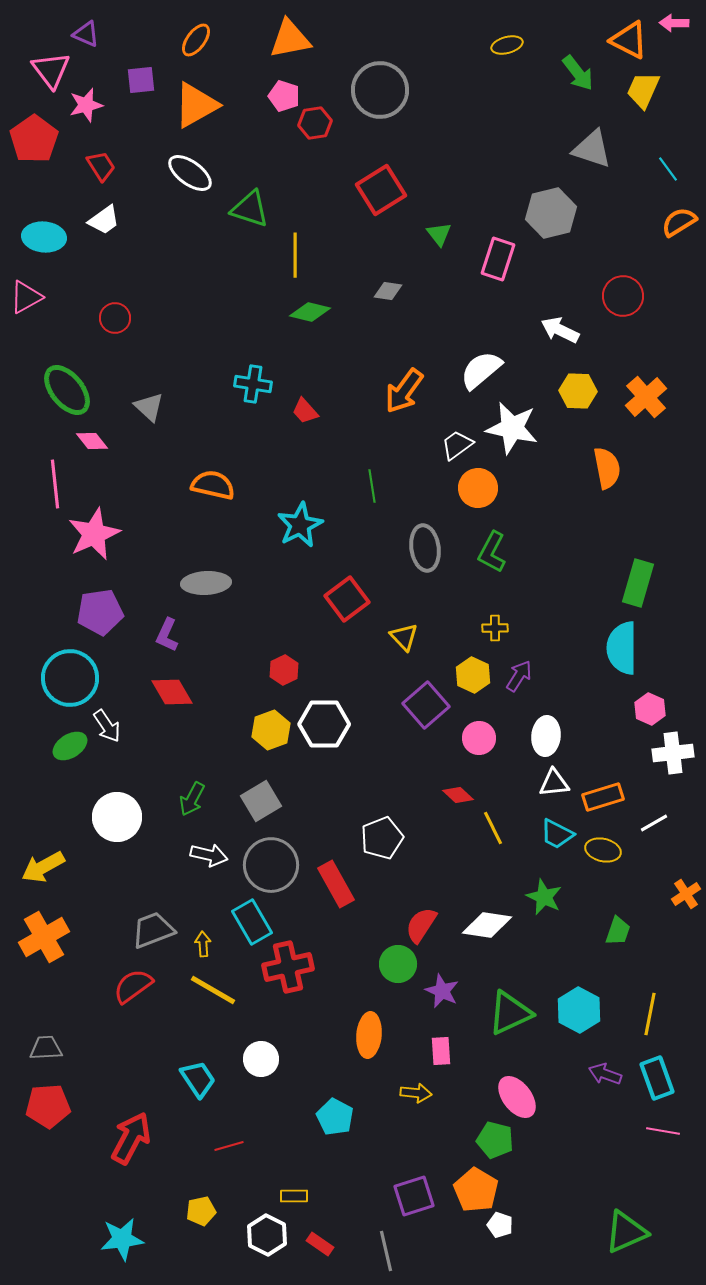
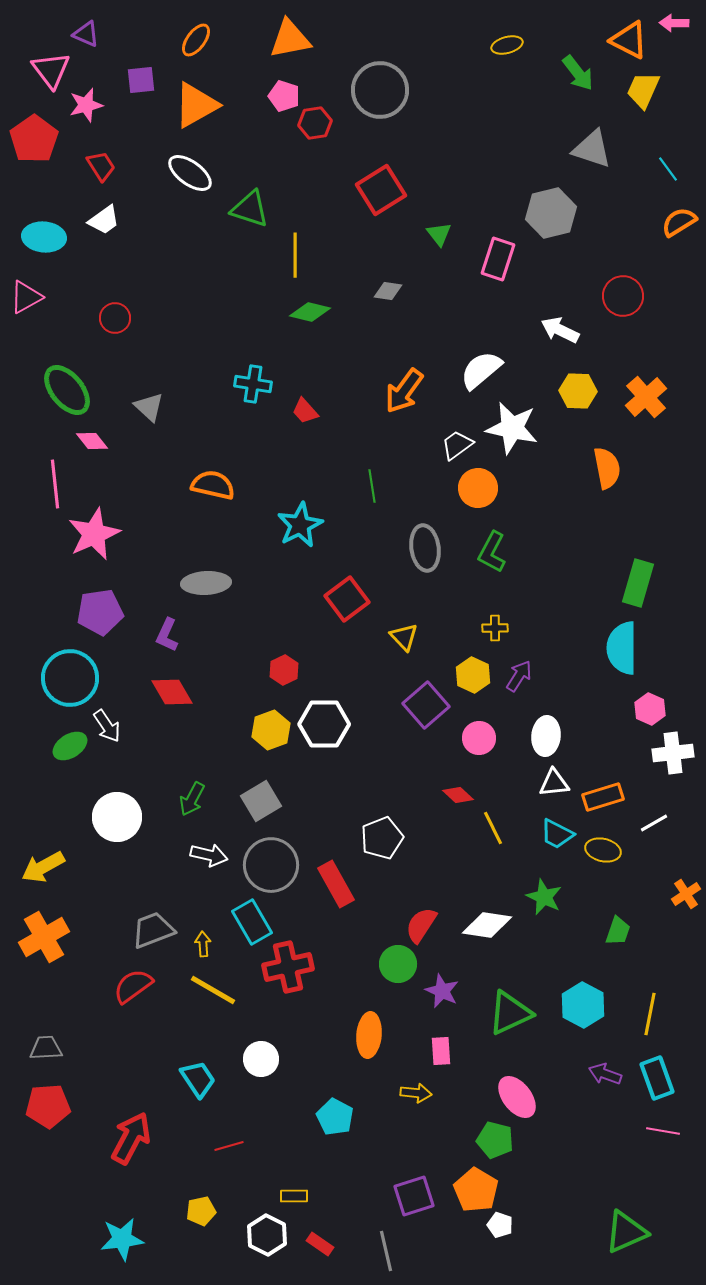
cyan hexagon at (579, 1010): moved 4 px right, 5 px up
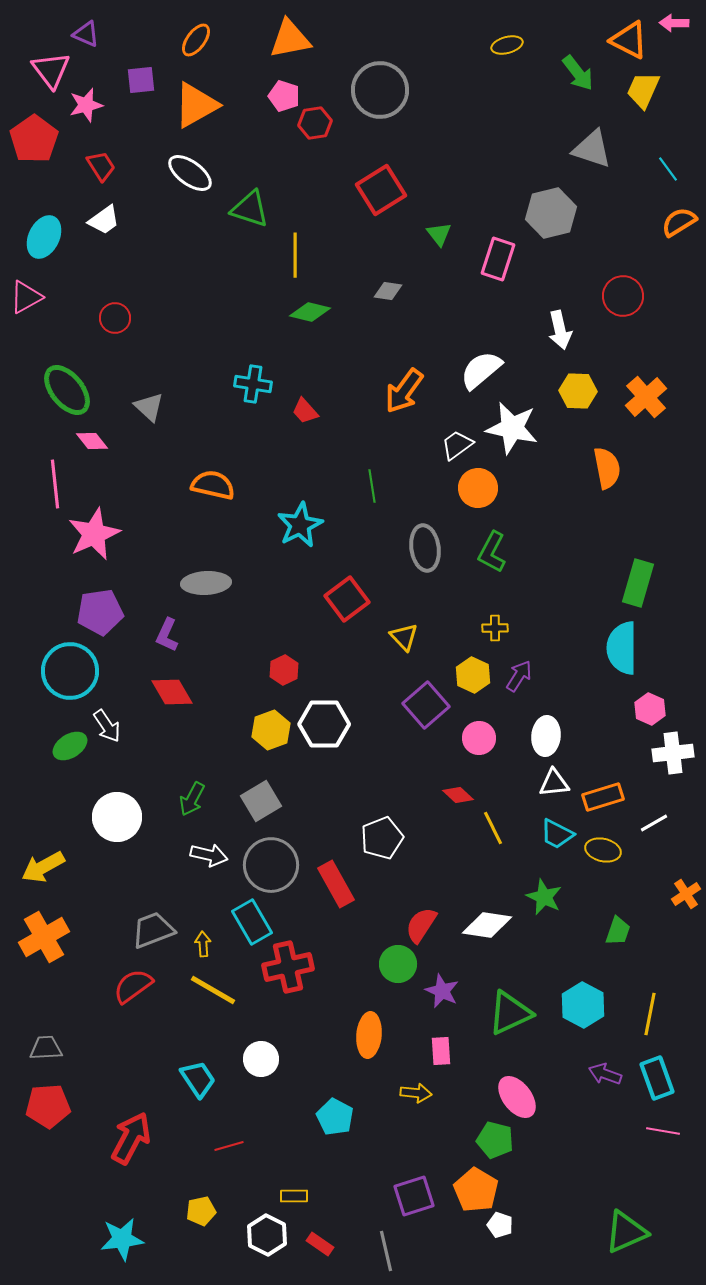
cyan ellipse at (44, 237): rotated 69 degrees counterclockwise
white arrow at (560, 330): rotated 129 degrees counterclockwise
cyan circle at (70, 678): moved 7 px up
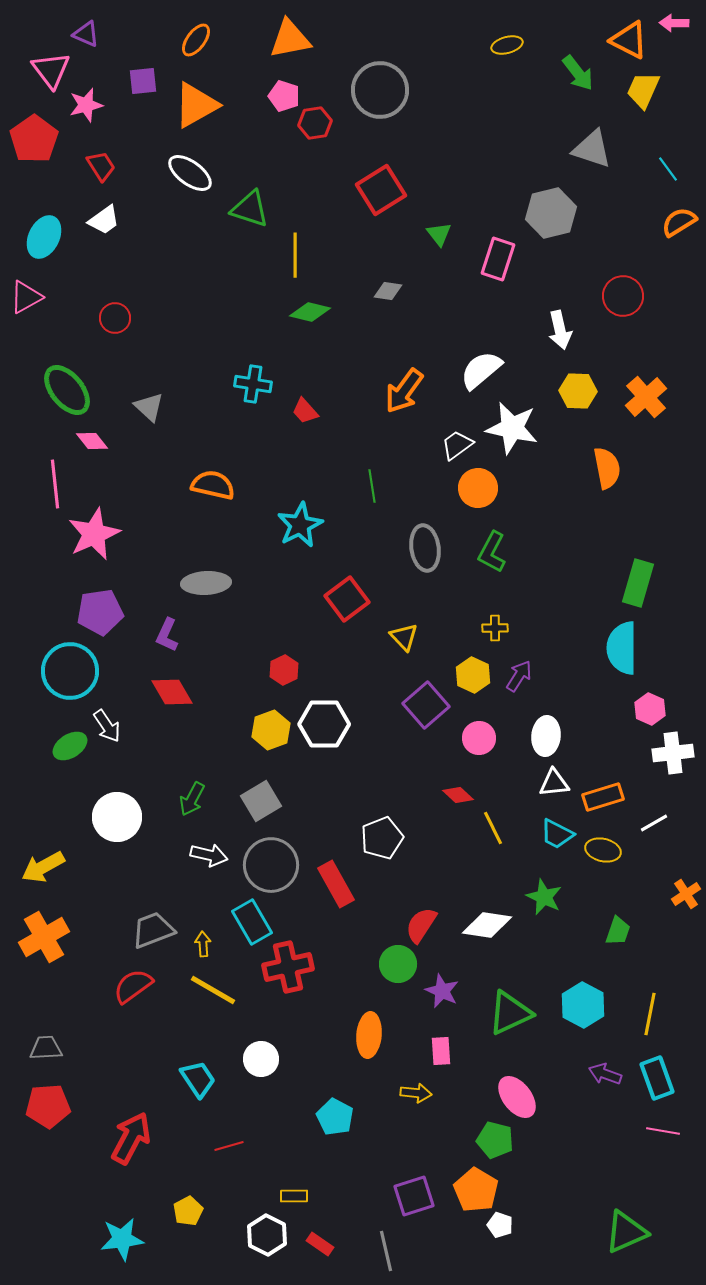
purple square at (141, 80): moved 2 px right, 1 px down
yellow pentagon at (201, 1211): moved 13 px left; rotated 16 degrees counterclockwise
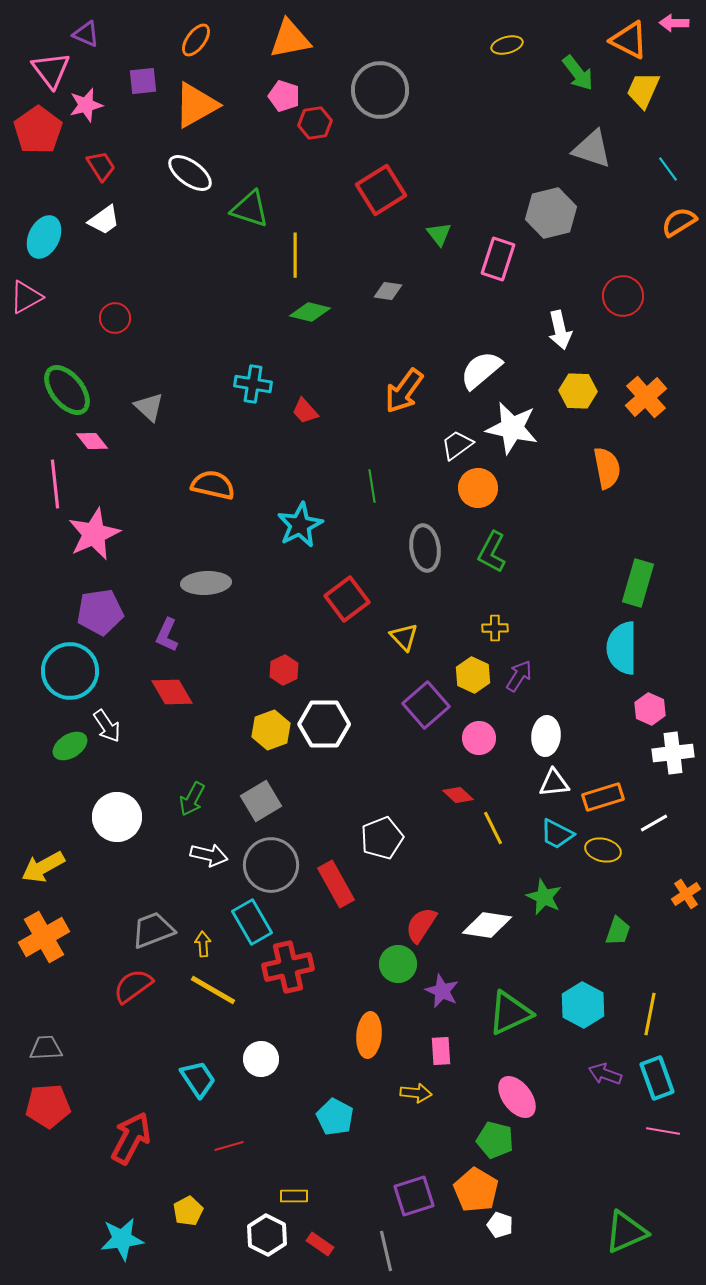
red pentagon at (34, 139): moved 4 px right, 9 px up
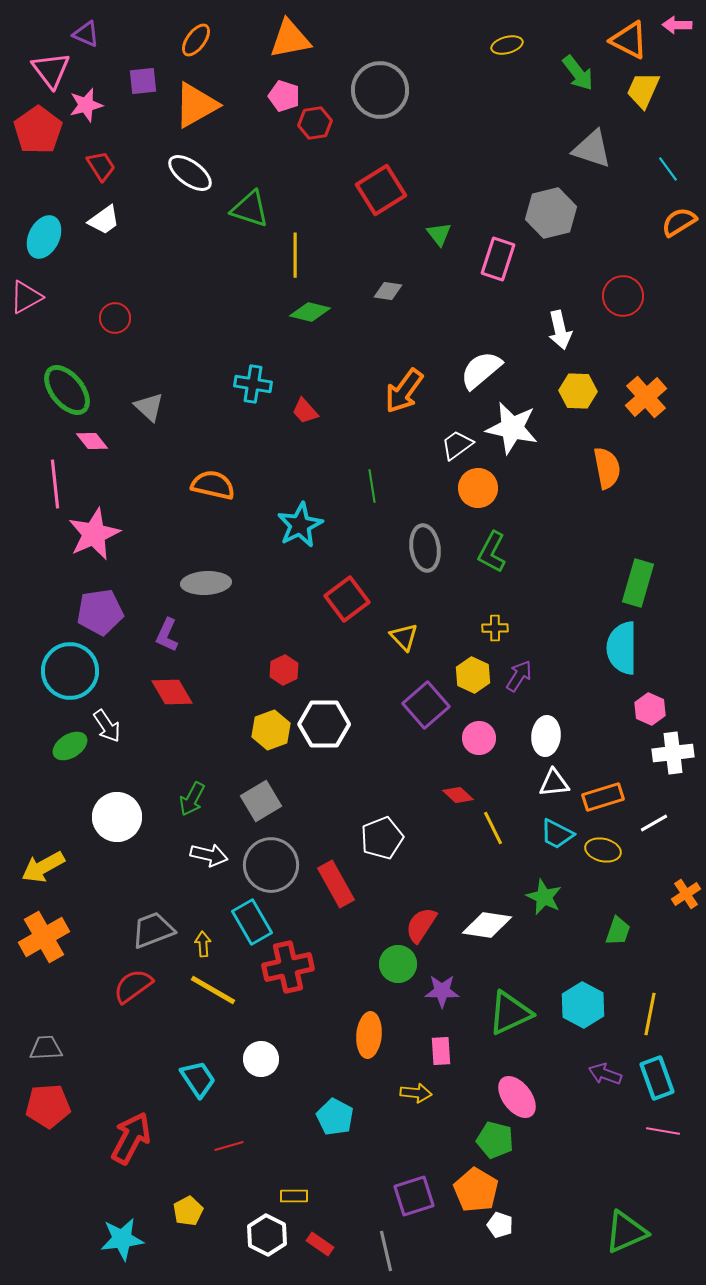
pink arrow at (674, 23): moved 3 px right, 2 px down
purple star at (442, 991): rotated 24 degrees counterclockwise
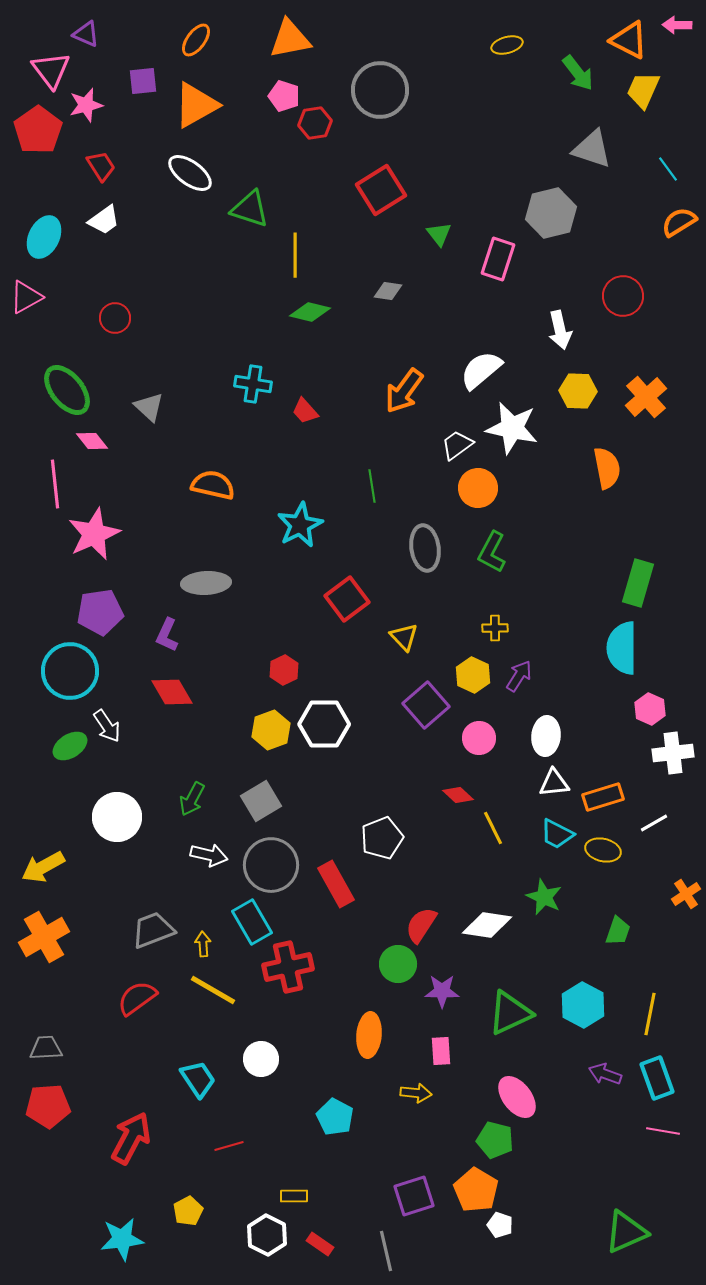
red semicircle at (133, 986): moved 4 px right, 12 px down
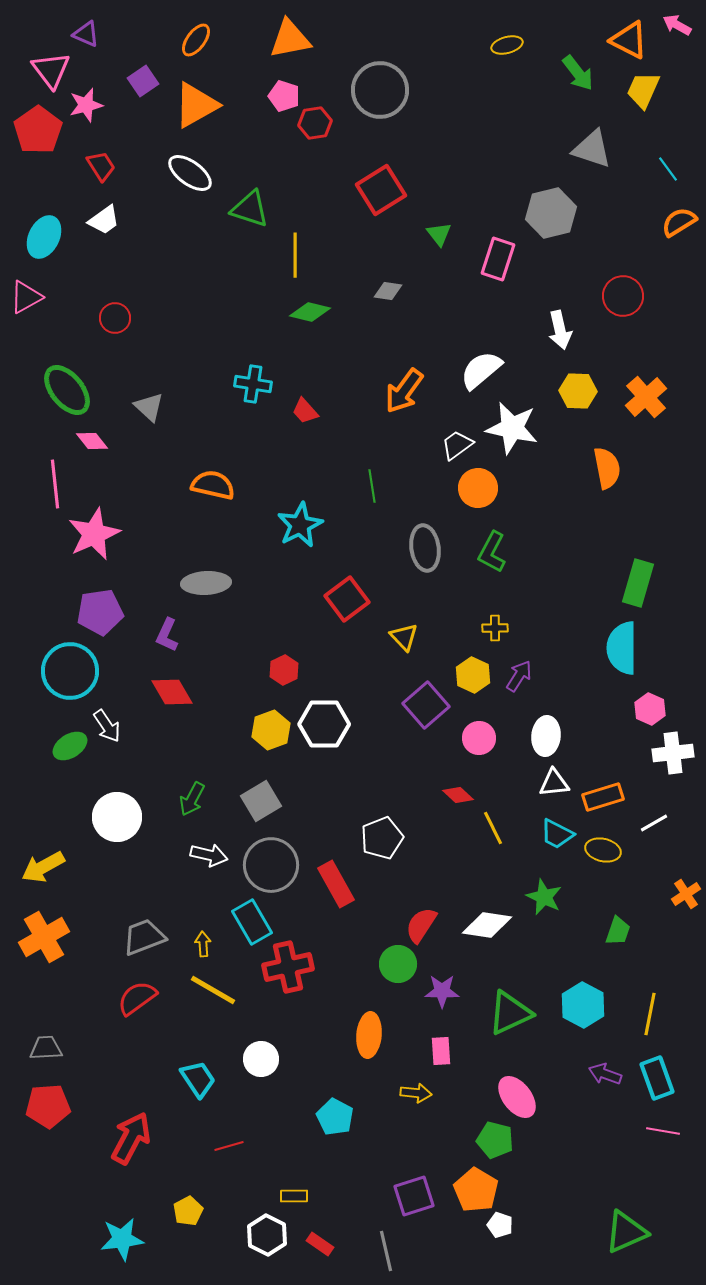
pink arrow at (677, 25): rotated 28 degrees clockwise
purple square at (143, 81): rotated 28 degrees counterclockwise
gray trapezoid at (153, 930): moved 9 px left, 7 px down
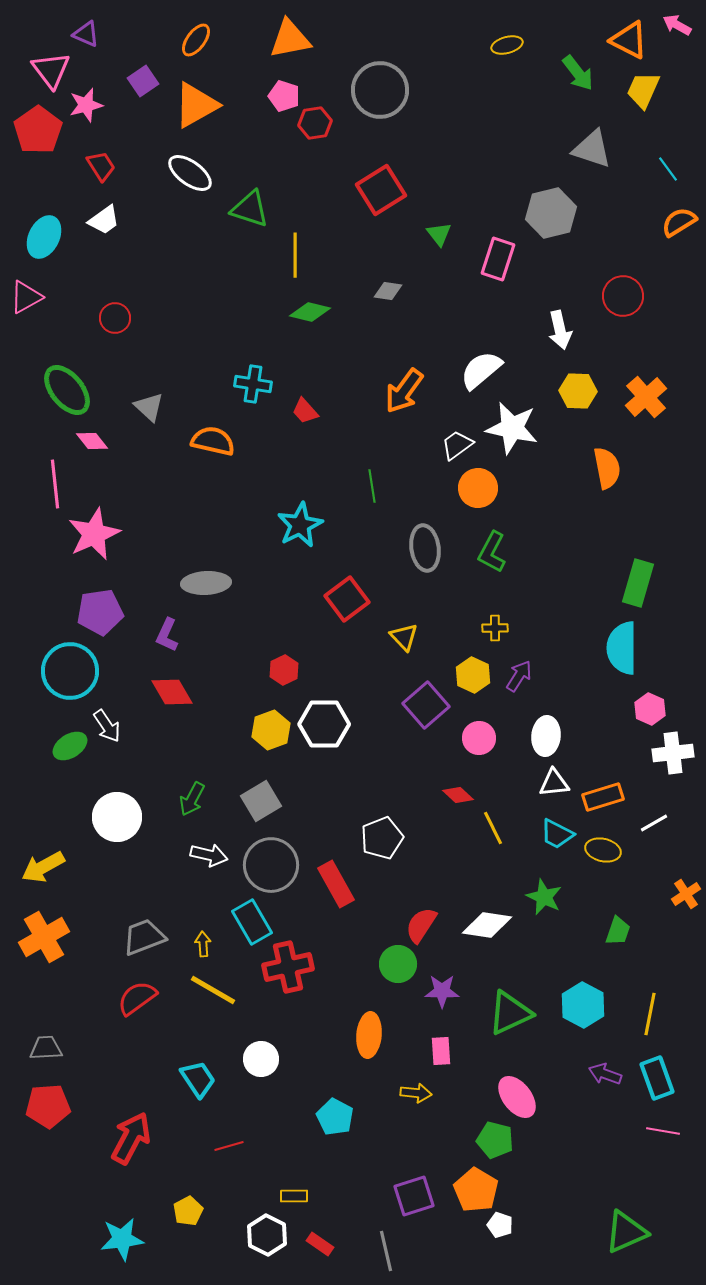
orange semicircle at (213, 485): moved 44 px up
